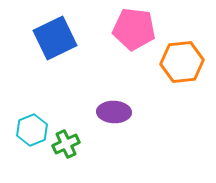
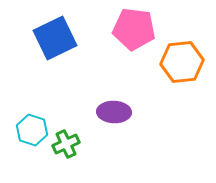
cyan hexagon: rotated 20 degrees counterclockwise
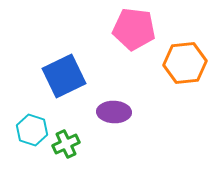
blue square: moved 9 px right, 38 px down
orange hexagon: moved 3 px right, 1 px down
